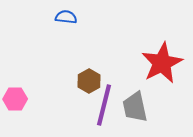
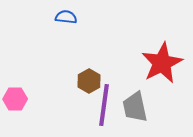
purple line: rotated 6 degrees counterclockwise
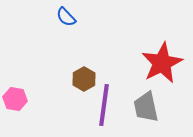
blue semicircle: rotated 140 degrees counterclockwise
brown hexagon: moved 5 px left, 2 px up
pink hexagon: rotated 10 degrees clockwise
gray trapezoid: moved 11 px right
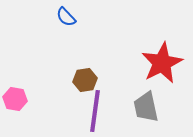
brown hexagon: moved 1 px right, 1 px down; rotated 20 degrees clockwise
purple line: moved 9 px left, 6 px down
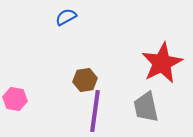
blue semicircle: rotated 105 degrees clockwise
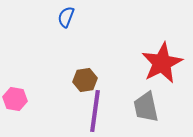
blue semicircle: rotated 40 degrees counterclockwise
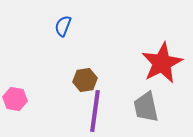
blue semicircle: moved 3 px left, 9 px down
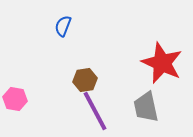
red star: rotated 21 degrees counterclockwise
purple line: rotated 36 degrees counterclockwise
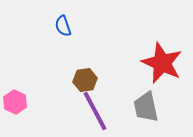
blue semicircle: rotated 40 degrees counterclockwise
pink hexagon: moved 3 px down; rotated 15 degrees clockwise
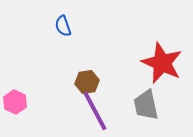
brown hexagon: moved 2 px right, 2 px down
gray trapezoid: moved 2 px up
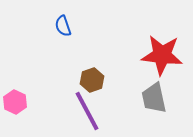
red star: moved 8 px up; rotated 18 degrees counterclockwise
brown hexagon: moved 5 px right, 2 px up; rotated 10 degrees counterclockwise
gray trapezoid: moved 8 px right, 7 px up
purple line: moved 8 px left
